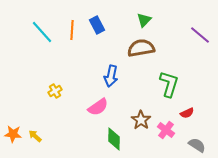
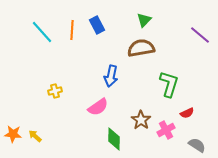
yellow cross: rotated 16 degrees clockwise
pink cross: rotated 24 degrees clockwise
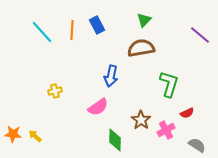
green diamond: moved 1 px right, 1 px down
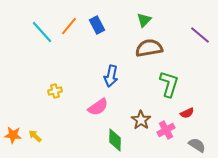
orange line: moved 3 px left, 4 px up; rotated 36 degrees clockwise
brown semicircle: moved 8 px right
orange star: moved 1 px down
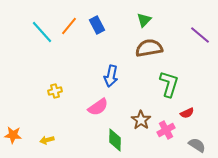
yellow arrow: moved 12 px right, 4 px down; rotated 56 degrees counterclockwise
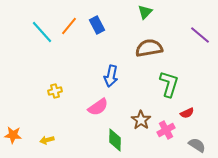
green triangle: moved 1 px right, 8 px up
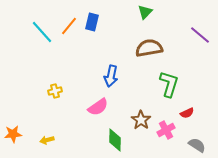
blue rectangle: moved 5 px left, 3 px up; rotated 42 degrees clockwise
orange star: moved 1 px up; rotated 12 degrees counterclockwise
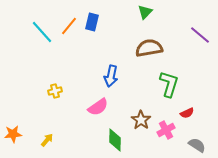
yellow arrow: rotated 144 degrees clockwise
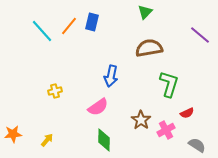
cyan line: moved 1 px up
green diamond: moved 11 px left
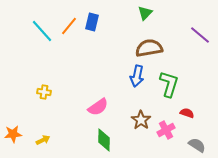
green triangle: moved 1 px down
blue arrow: moved 26 px right
yellow cross: moved 11 px left, 1 px down; rotated 24 degrees clockwise
red semicircle: rotated 136 degrees counterclockwise
yellow arrow: moved 4 px left; rotated 24 degrees clockwise
